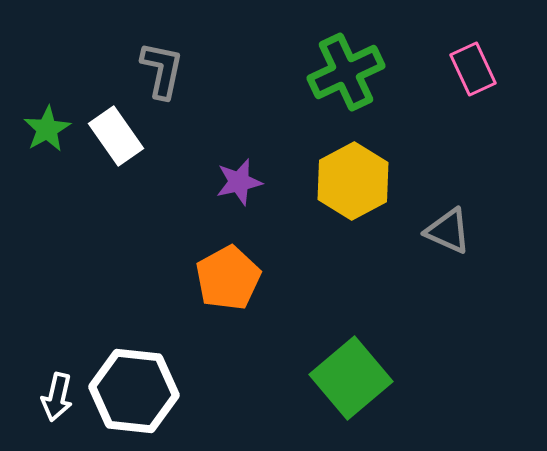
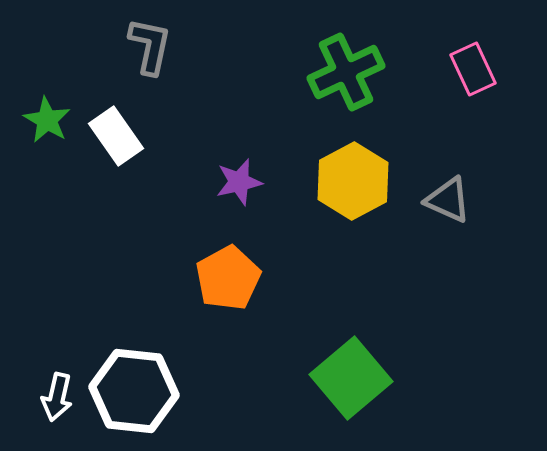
gray L-shape: moved 12 px left, 24 px up
green star: moved 9 px up; rotated 12 degrees counterclockwise
gray triangle: moved 31 px up
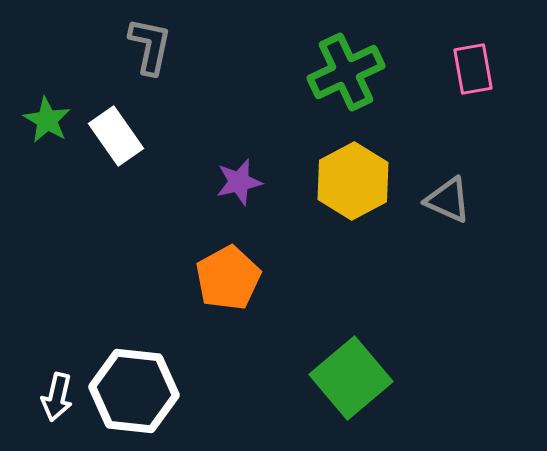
pink rectangle: rotated 15 degrees clockwise
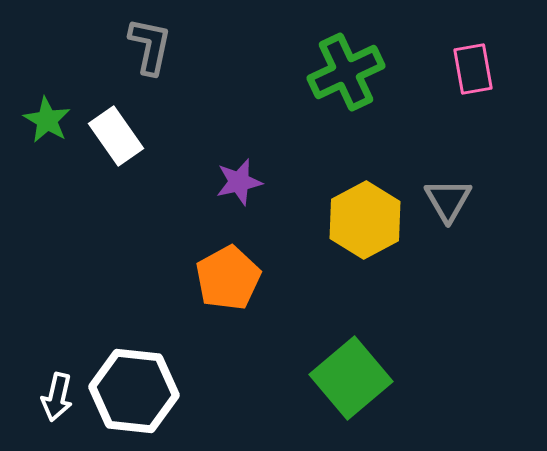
yellow hexagon: moved 12 px right, 39 px down
gray triangle: rotated 36 degrees clockwise
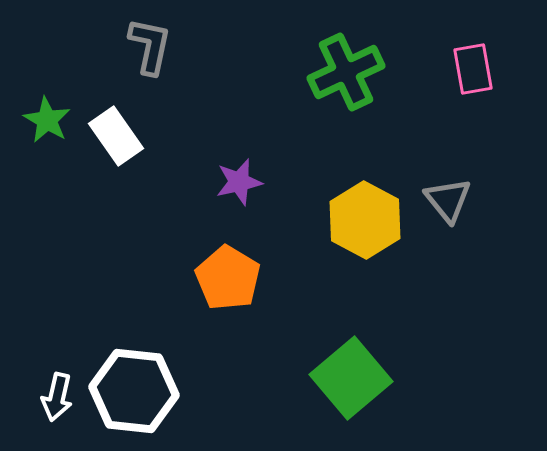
gray triangle: rotated 9 degrees counterclockwise
yellow hexagon: rotated 4 degrees counterclockwise
orange pentagon: rotated 12 degrees counterclockwise
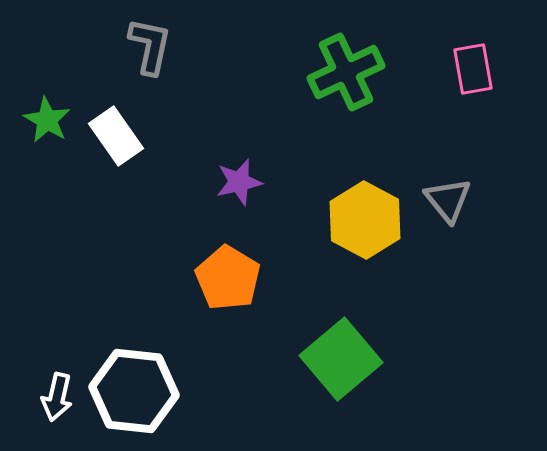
green square: moved 10 px left, 19 px up
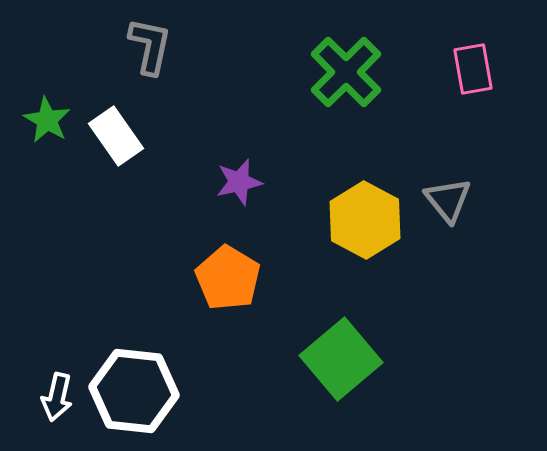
green cross: rotated 20 degrees counterclockwise
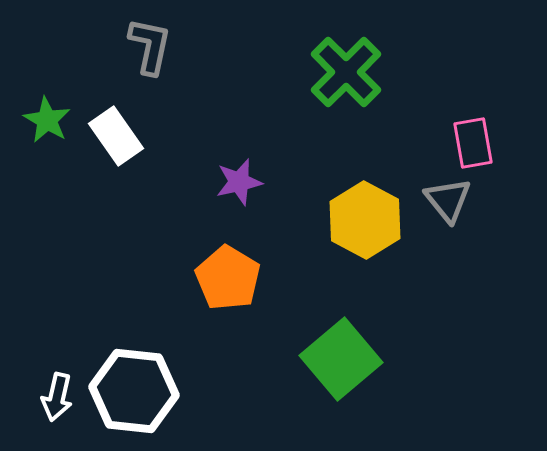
pink rectangle: moved 74 px down
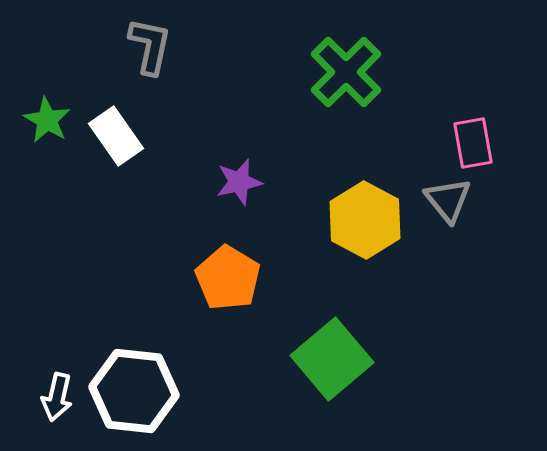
green square: moved 9 px left
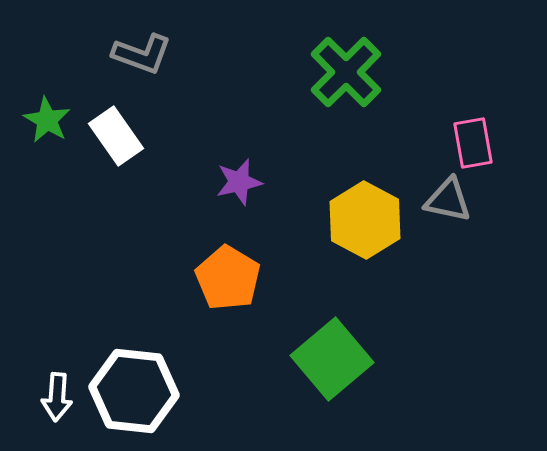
gray L-shape: moved 8 px left, 8 px down; rotated 98 degrees clockwise
gray triangle: rotated 39 degrees counterclockwise
white arrow: rotated 9 degrees counterclockwise
